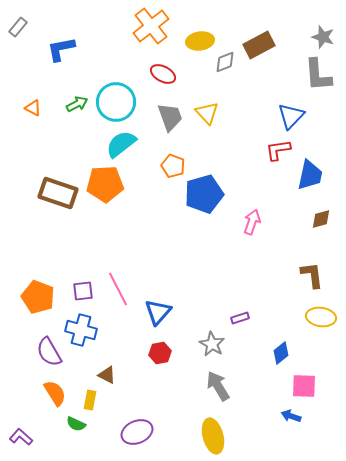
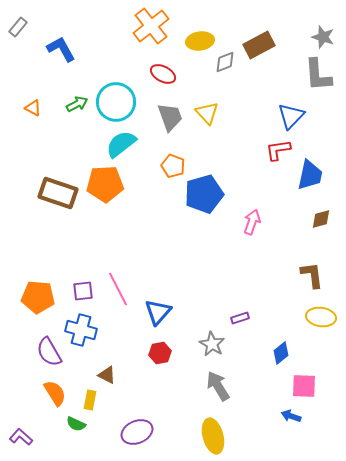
blue L-shape at (61, 49): rotated 72 degrees clockwise
orange pentagon at (38, 297): rotated 16 degrees counterclockwise
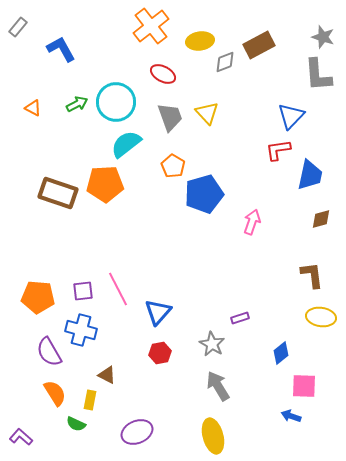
cyan semicircle at (121, 144): moved 5 px right
orange pentagon at (173, 166): rotated 10 degrees clockwise
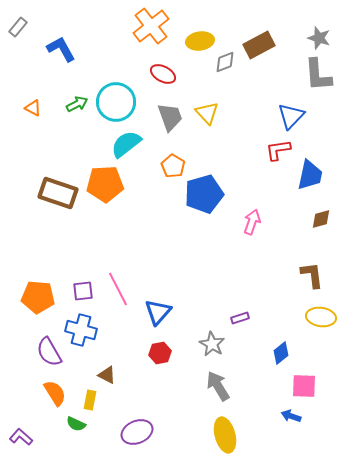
gray star at (323, 37): moved 4 px left, 1 px down
yellow ellipse at (213, 436): moved 12 px right, 1 px up
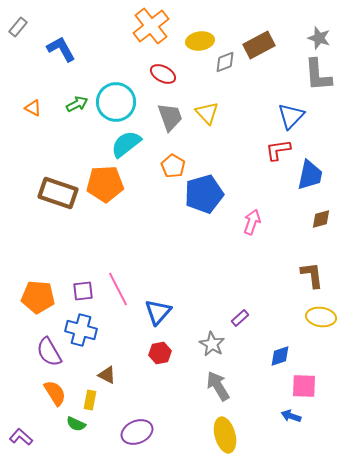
purple rectangle at (240, 318): rotated 24 degrees counterclockwise
blue diamond at (281, 353): moved 1 px left, 3 px down; rotated 20 degrees clockwise
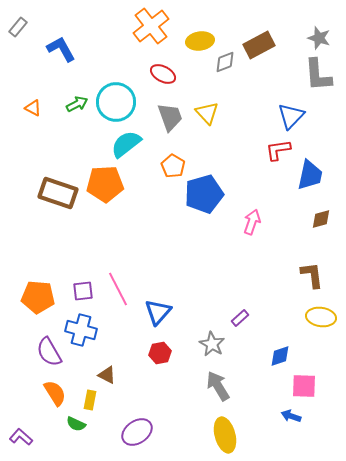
purple ellipse at (137, 432): rotated 12 degrees counterclockwise
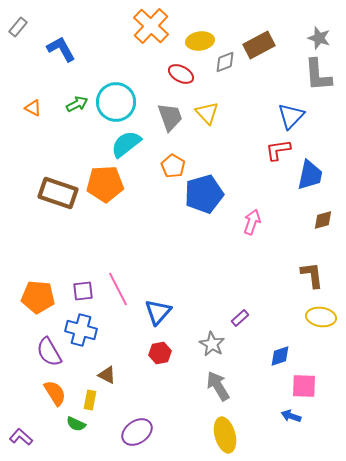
orange cross at (151, 26): rotated 9 degrees counterclockwise
red ellipse at (163, 74): moved 18 px right
brown diamond at (321, 219): moved 2 px right, 1 px down
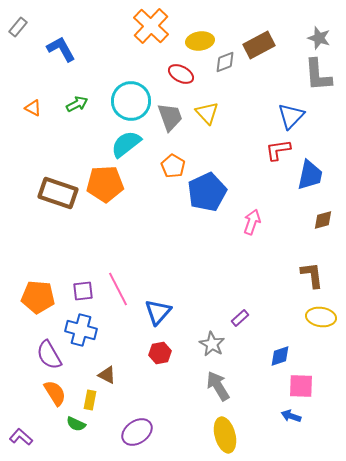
cyan circle at (116, 102): moved 15 px right, 1 px up
blue pentagon at (204, 194): moved 3 px right, 2 px up; rotated 9 degrees counterclockwise
purple semicircle at (49, 352): moved 3 px down
pink square at (304, 386): moved 3 px left
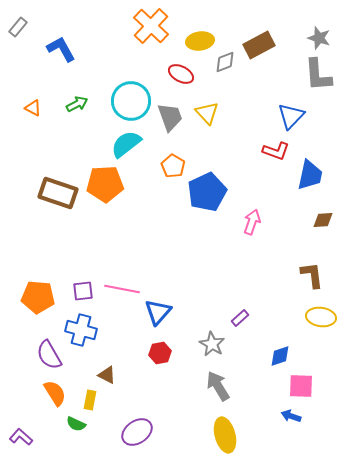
red L-shape at (278, 150): moved 2 px left, 1 px down; rotated 152 degrees counterclockwise
brown diamond at (323, 220): rotated 10 degrees clockwise
pink line at (118, 289): moved 4 px right; rotated 52 degrees counterclockwise
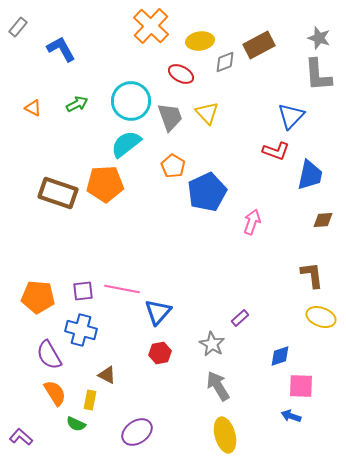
yellow ellipse at (321, 317): rotated 12 degrees clockwise
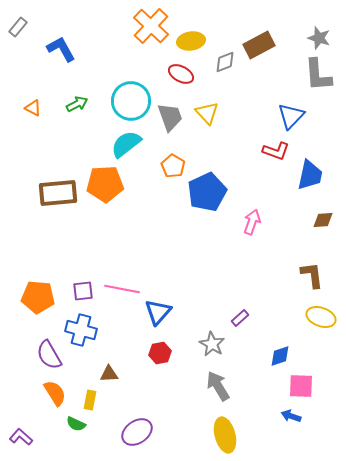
yellow ellipse at (200, 41): moved 9 px left
brown rectangle at (58, 193): rotated 24 degrees counterclockwise
brown triangle at (107, 375): moved 2 px right, 1 px up; rotated 30 degrees counterclockwise
